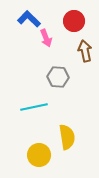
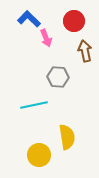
cyan line: moved 2 px up
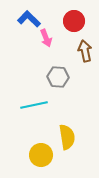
yellow circle: moved 2 px right
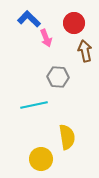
red circle: moved 2 px down
yellow circle: moved 4 px down
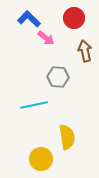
red circle: moved 5 px up
pink arrow: rotated 30 degrees counterclockwise
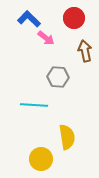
cyan line: rotated 16 degrees clockwise
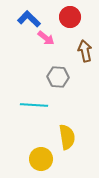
red circle: moved 4 px left, 1 px up
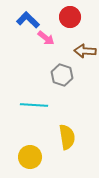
blue L-shape: moved 1 px left, 1 px down
brown arrow: rotated 75 degrees counterclockwise
gray hexagon: moved 4 px right, 2 px up; rotated 15 degrees clockwise
yellow circle: moved 11 px left, 2 px up
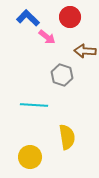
blue L-shape: moved 2 px up
pink arrow: moved 1 px right, 1 px up
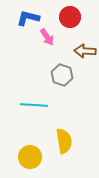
blue L-shape: rotated 30 degrees counterclockwise
pink arrow: rotated 18 degrees clockwise
yellow semicircle: moved 3 px left, 4 px down
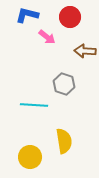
blue L-shape: moved 1 px left, 3 px up
pink arrow: rotated 18 degrees counterclockwise
gray hexagon: moved 2 px right, 9 px down
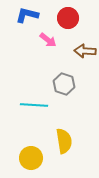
red circle: moved 2 px left, 1 px down
pink arrow: moved 1 px right, 3 px down
yellow circle: moved 1 px right, 1 px down
